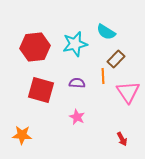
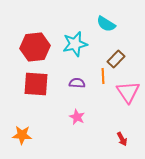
cyan semicircle: moved 8 px up
red square: moved 5 px left, 6 px up; rotated 12 degrees counterclockwise
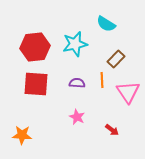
orange line: moved 1 px left, 4 px down
red arrow: moved 10 px left, 9 px up; rotated 24 degrees counterclockwise
